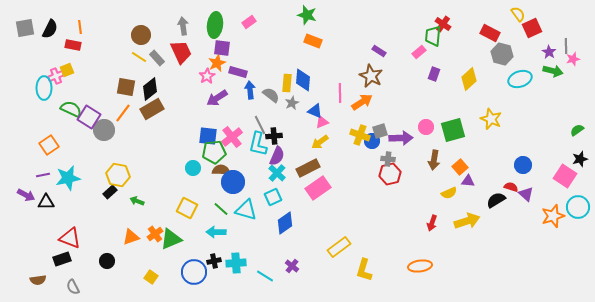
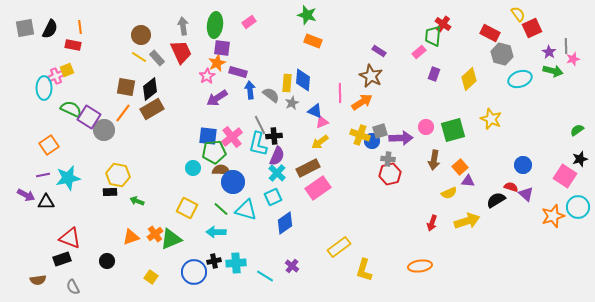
black rectangle at (110, 192): rotated 40 degrees clockwise
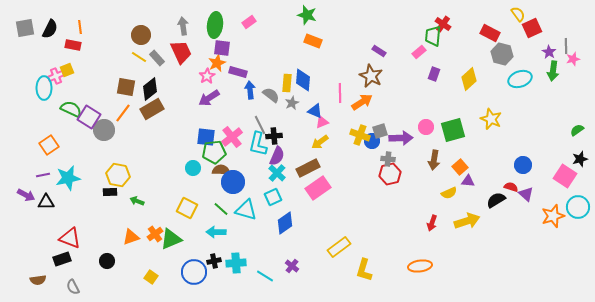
green arrow at (553, 71): rotated 84 degrees clockwise
purple arrow at (217, 98): moved 8 px left
blue square at (208, 136): moved 2 px left, 1 px down
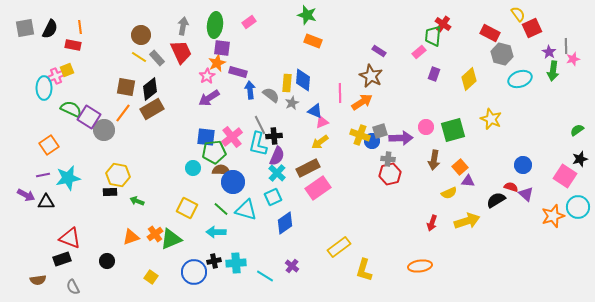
gray arrow at (183, 26): rotated 18 degrees clockwise
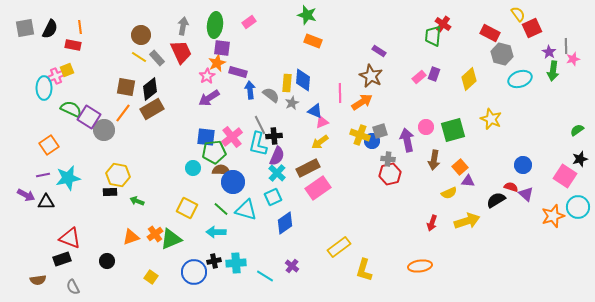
pink rectangle at (419, 52): moved 25 px down
purple arrow at (401, 138): moved 6 px right, 2 px down; rotated 100 degrees counterclockwise
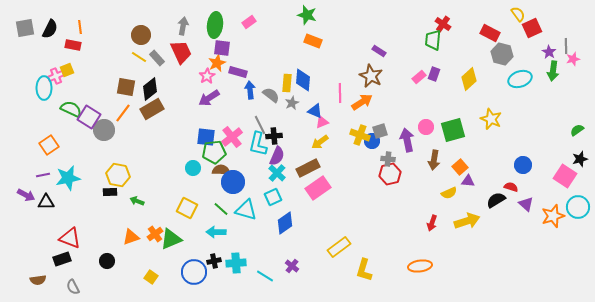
green trapezoid at (433, 36): moved 4 px down
purple triangle at (526, 194): moved 10 px down
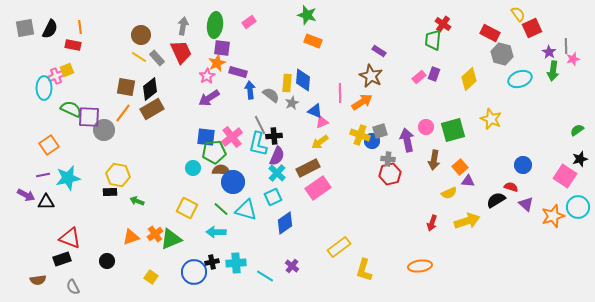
purple square at (89, 117): rotated 30 degrees counterclockwise
black cross at (214, 261): moved 2 px left, 1 px down
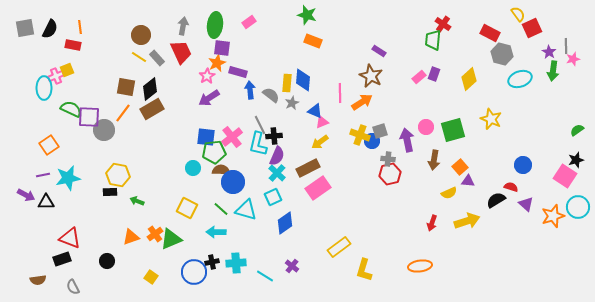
black star at (580, 159): moved 4 px left, 1 px down
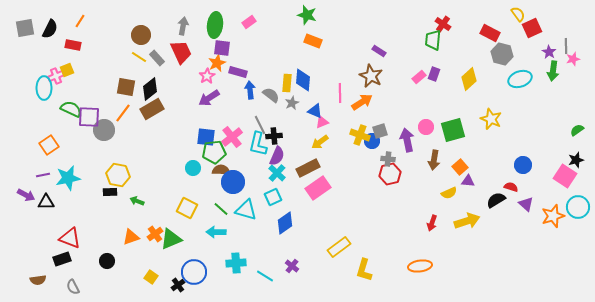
orange line at (80, 27): moved 6 px up; rotated 40 degrees clockwise
black cross at (212, 262): moved 34 px left, 23 px down; rotated 24 degrees counterclockwise
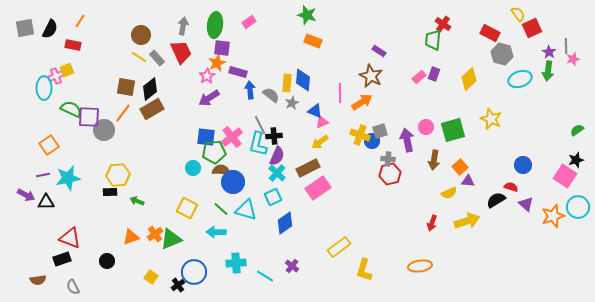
green arrow at (553, 71): moved 5 px left
yellow hexagon at (118, 175): rotated 15 degrees counterclockwise
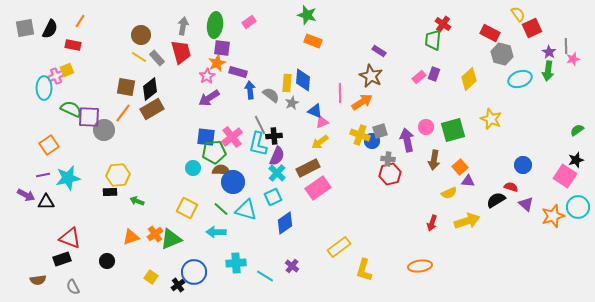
red trapezoid at (181, 52): rotated 10 degrees clockwise
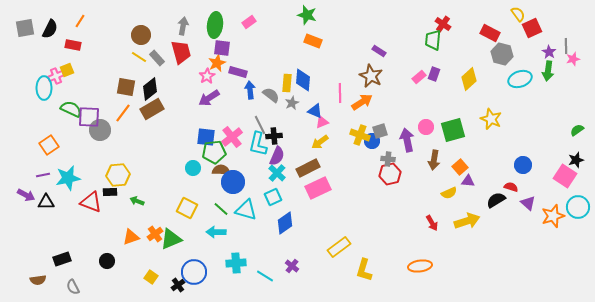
gray circle at (104, 130): moved 4 px left
pink rectangle at (318, 188): rotated 10 degrees clockwise
purple triangle at (526, 204): moved 2 px right, 1 px up
red arrow at (432, 223): rotated 49 degrees counterclockwise
red triangle at (70, 238): moved 21 px right, 36 px up
